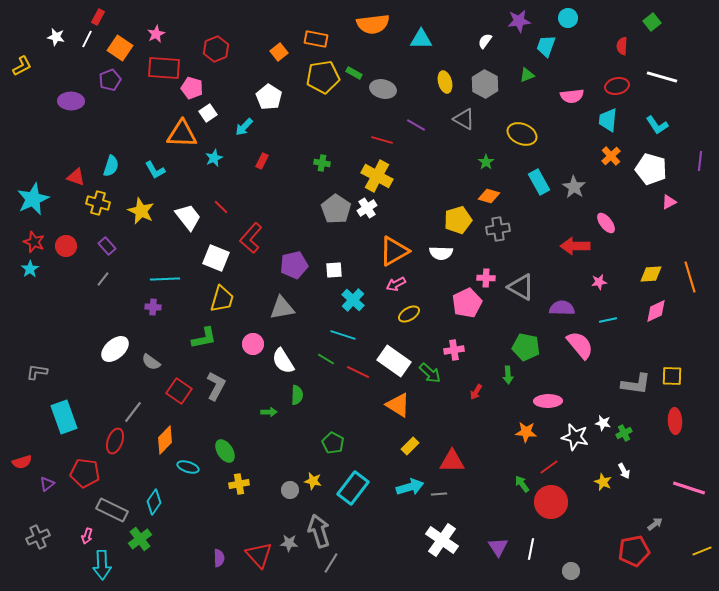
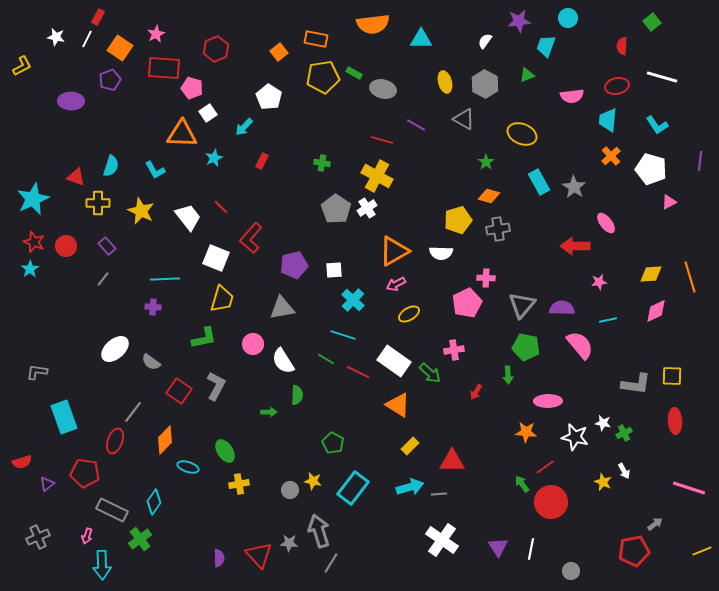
yellow cross at (98, 203): rotated 15 degrees counterclockwise
gray triangle at (521, 287): moved 1 px right, 18 px down; rotated 40 degrees clockwise
red line at (549, 467): moved 4 px left
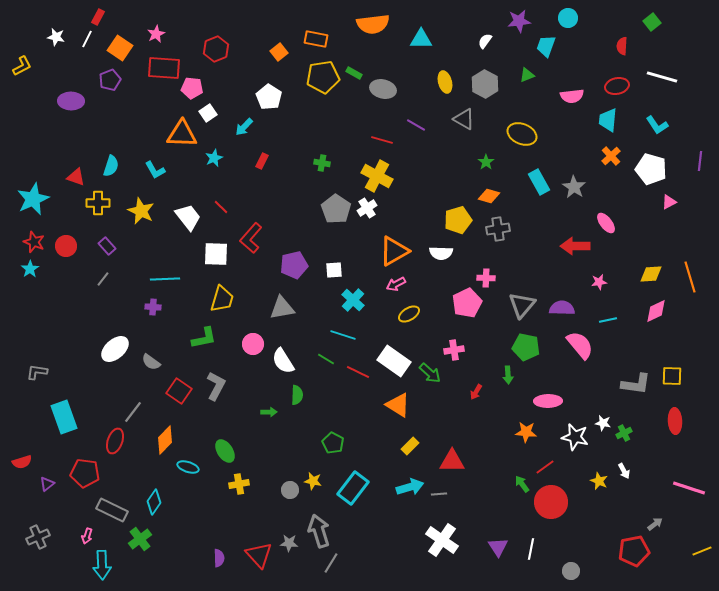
pink pentagon at (192, 88): rotated 10 degrees counterclockwise
white square at (216, 258): moved 4 px up; rotated 20 degrees counterclockwise
yellow star at (603, 482): moved 4 px left, 1 px up
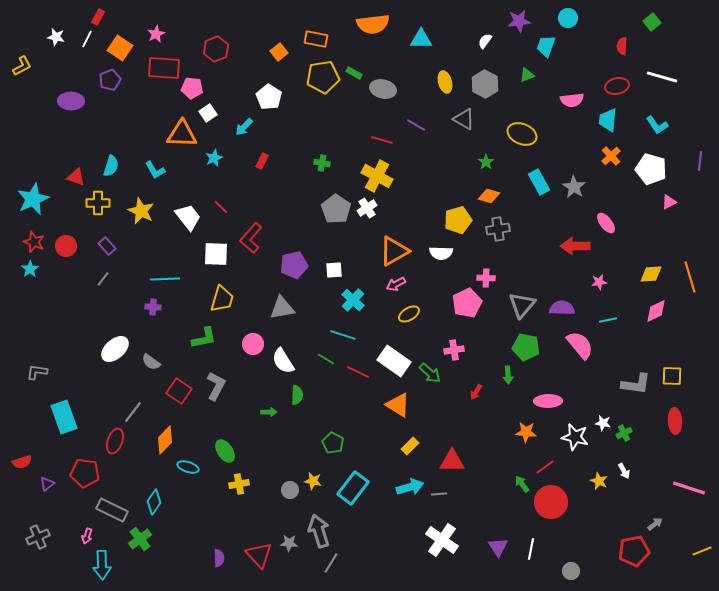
pink semicircle at (572, 96): moved 4 px down
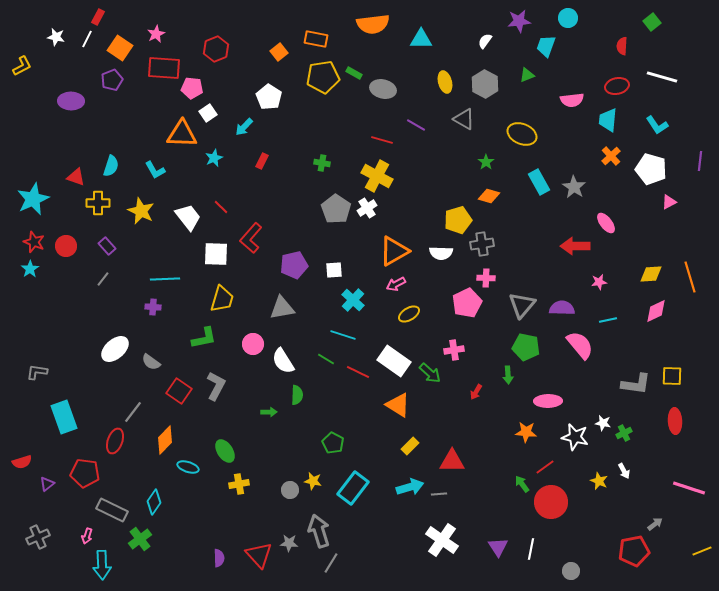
purple pentagon at (110, 80): moved 2 px right
gray cross at (498, 229): moved 16 px left, 15 px down
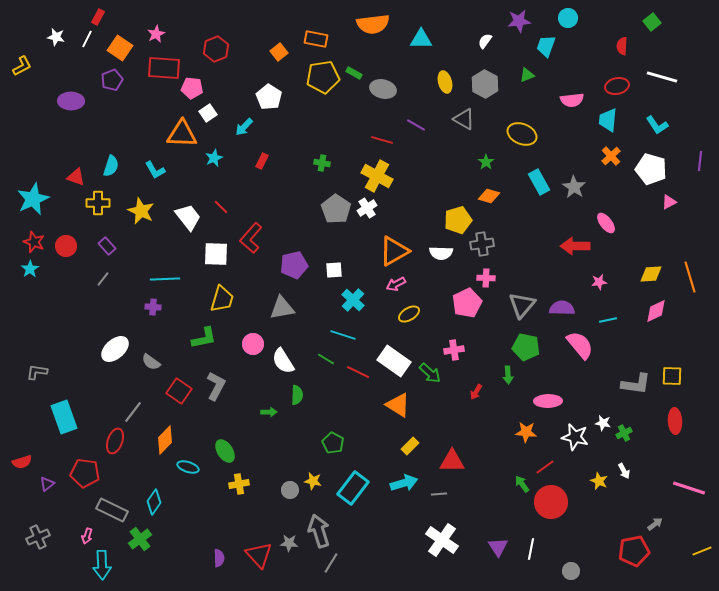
cyan arrow at (410, 487): moved 6 px left, 4 px up
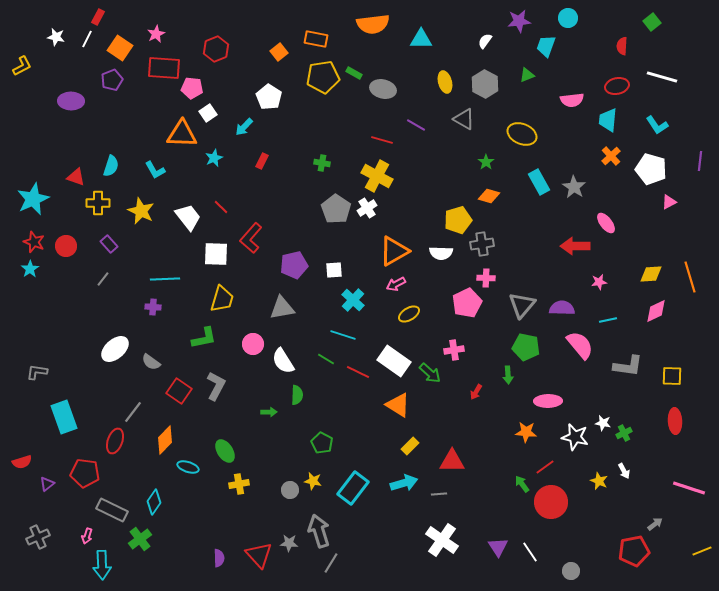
purple rectangle at (107, 246): moved 2 px right, 2 px up
gray L-shape at (636, 384): moved 8 px left, 18 px up
green pentagon at (333, 443): moved 11 px left
white line at (531, 549): moved 1 px left, 3 px down; rotated 45 degrees counterclockwise
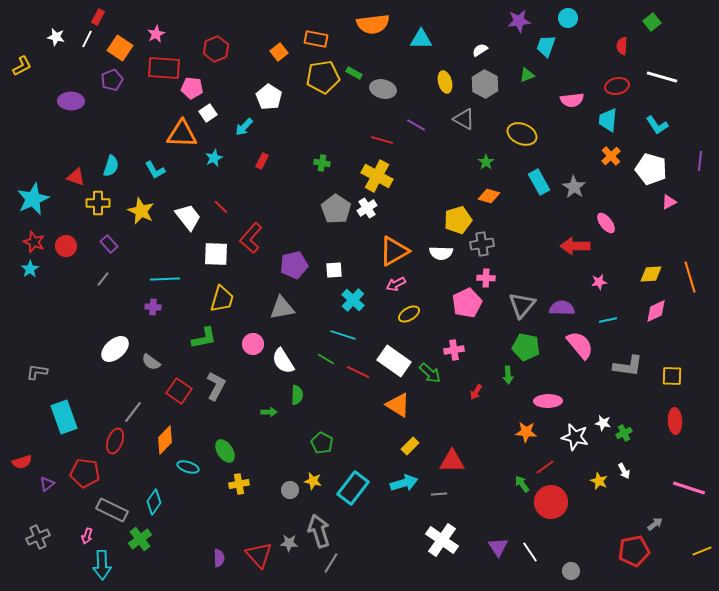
white semicircle at (485, 41): moved 5 px left, 9 px down; rotated 21 degrees clockwise
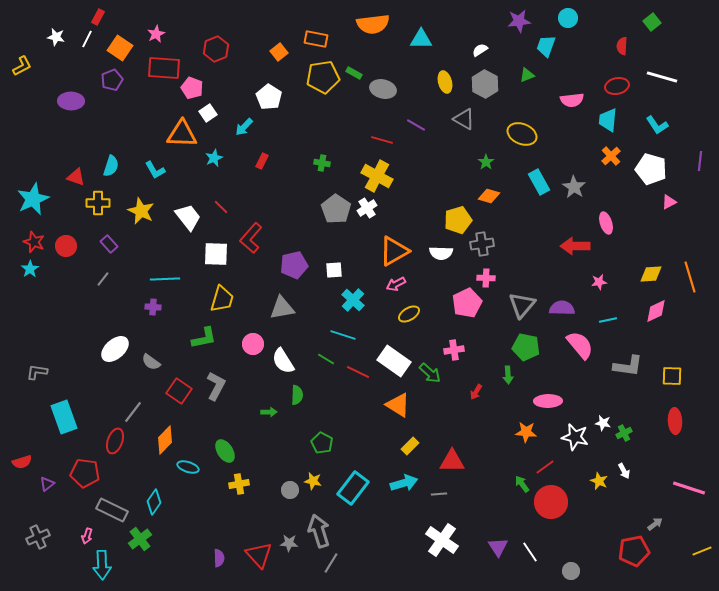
pink pentagon at (192, 88): rotated 15 degrees clockwise
pink ellipse at (606, 223): rotated 20 degrees clockwise
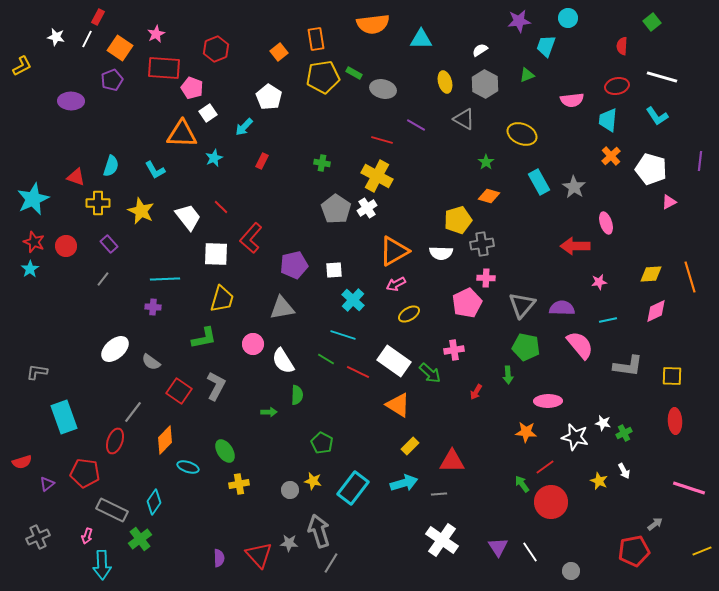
orange rectangle at (316, 39): rotated 70 degrees clockwise
cyan L-shape at (657, 125): moved 9 px up
